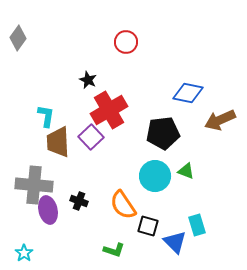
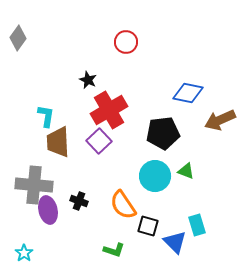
purple square: moved 8 px right, 4 px down
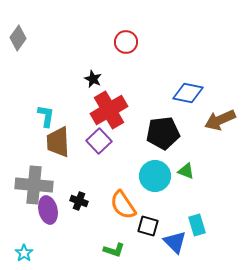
black star: moved 5 px right, 1 px up
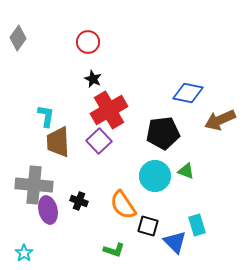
red circle: moved 38 px left
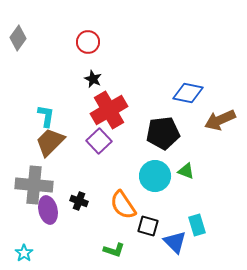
brown trapezoid: moved 8 px left; rotated 48 degrees clockwise
